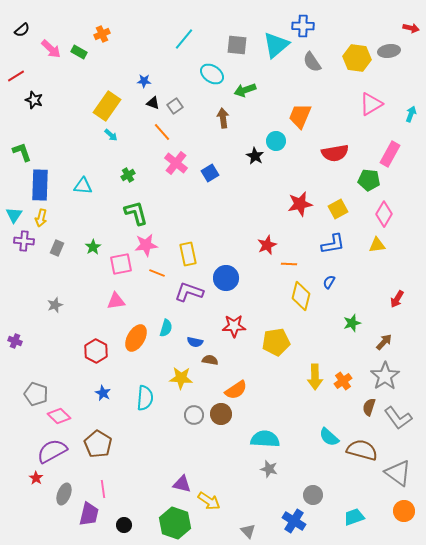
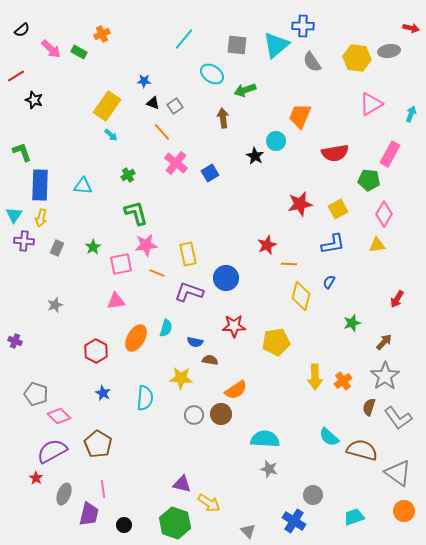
yellow arrow at (209, 501): moved 2 px down
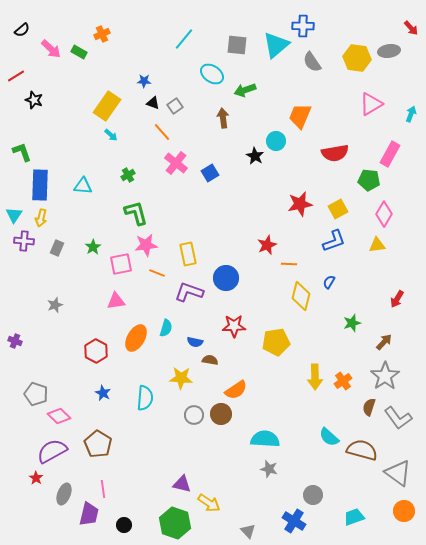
red arrow at (411, 28): rotated 35 degrees clockwise
blue L-shape at (333, 244): moved 1 px right, 3 px up; rotated 10 degrees counterclockwise
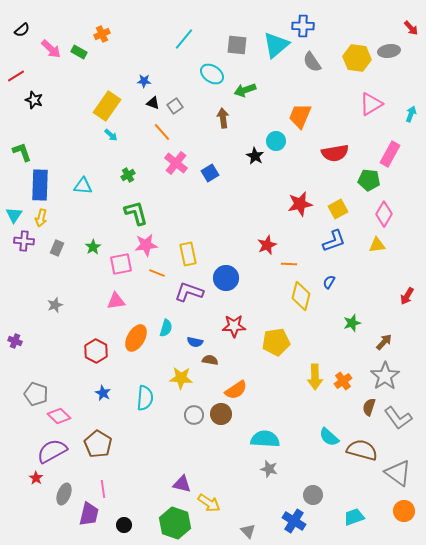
red arrow at (397, 299): moved 10 px right, 3 px up
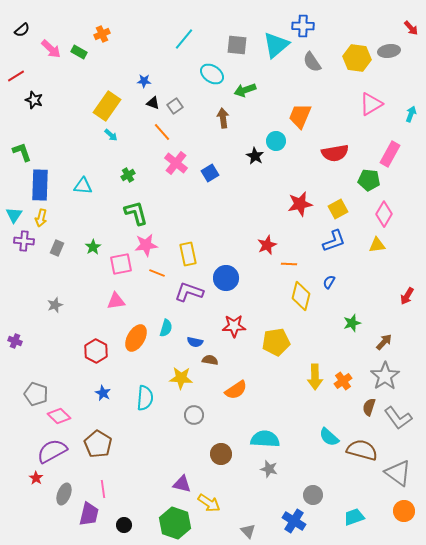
brown circle at (221, 414): moved 40 px down
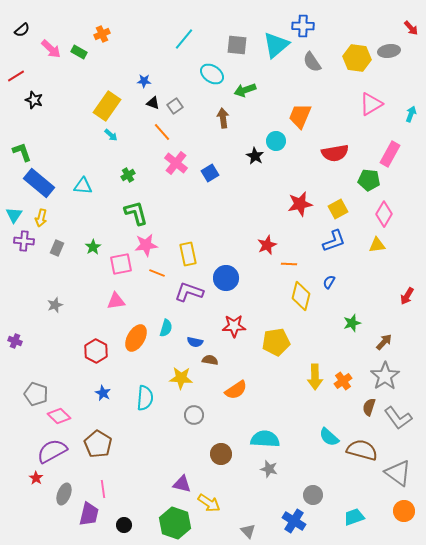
blue rectangle at (40, 185): moved 1 px left, 2 px up; rotated 52 degrees counterclockwise
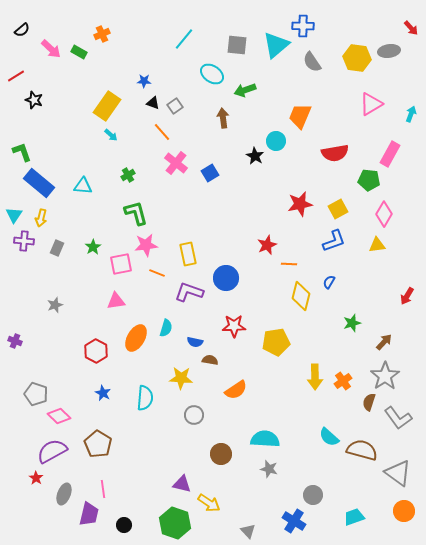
brown semicircle at (369, 407): moved 5 px up
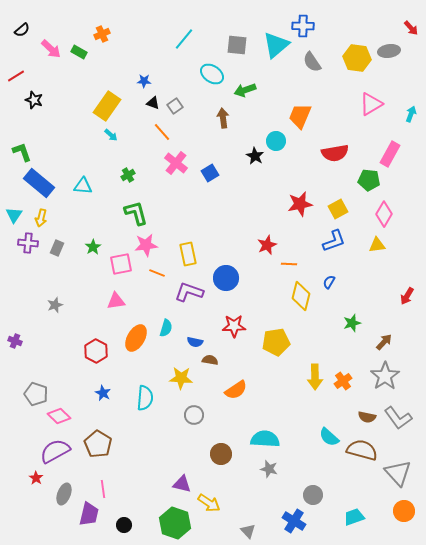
purple cross at (24, 241): moved 4 px right, 2 px down
brown semicircle at (369, 402): moved 2 px left, 15 px down; rotated 96 degrees counterclockwise
purple semicircle at (52, 451): moved 3 px right
gray triangle at (398, 473): rotated 12 degrees clockwise
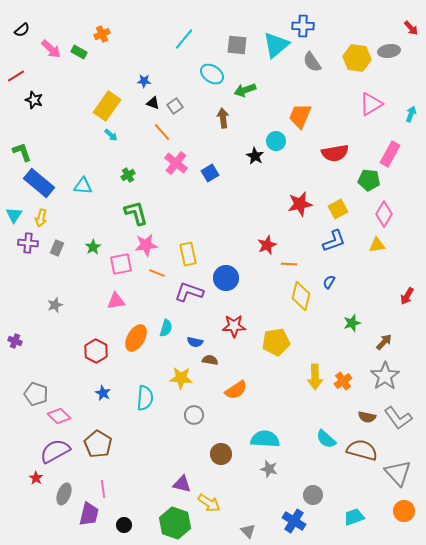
cyan semicircle at (329, 437): moved 3 px left, 2 px down
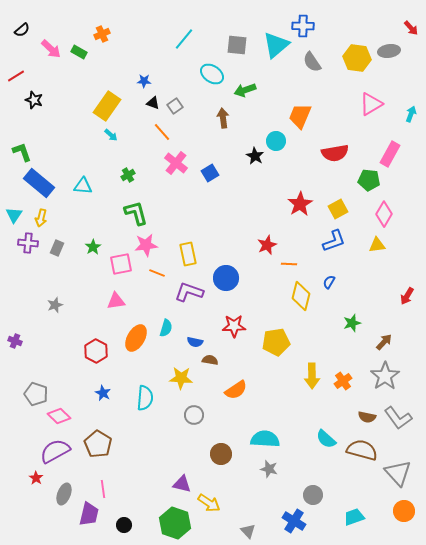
red star at (300, 204): rotated 20 degrees counterclockwise
yellow arrow at (315, 377): moved 3 px left, 1 px up
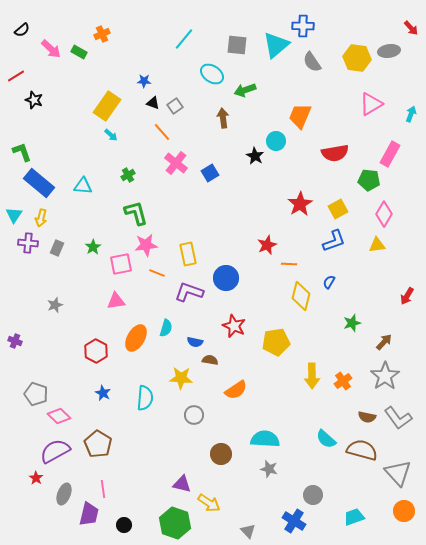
red star at (234, 326): rotated 25 degrees clockwise
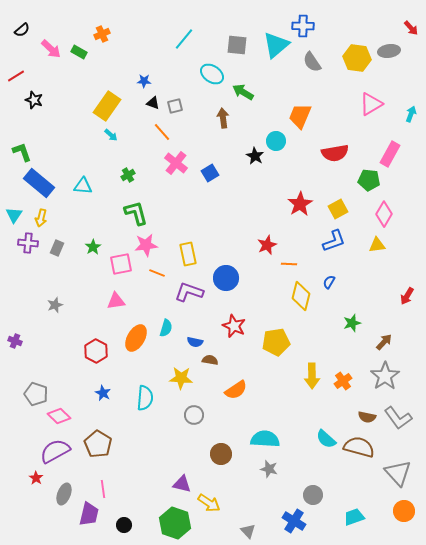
green arrow at (245, 90): moved 2 px left, 2 px down; rotated 50 degrees clockwise
gray square at (175, 106): rotated 21 degrees clockwise
brown semicircle at (362, 450): moved 3 px left, 3 px up
